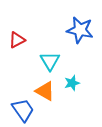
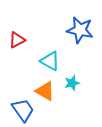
cyan triangle: rotated 30 degrees counterclockwise
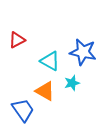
blue star: moved 3 px right, 22 px down
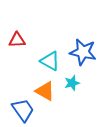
red triangle: rotated 24 degrees clockwise
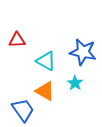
cyan triangle: moved 4 px left
cyan star: moved 3 px right; rotated 21 degrees counterclockwise
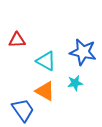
cyan star: rotated 28 degrees clockwise
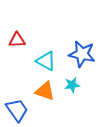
blue star: moved 1 px left, 2 px down
cyan star: moved 3 px left, 2 px down
orange triangle: rotated 10 degrees counterclockwise
blue trapezoid: moved 6 px left
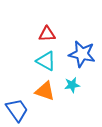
red triangle: moved 30 px right, 6 px up
